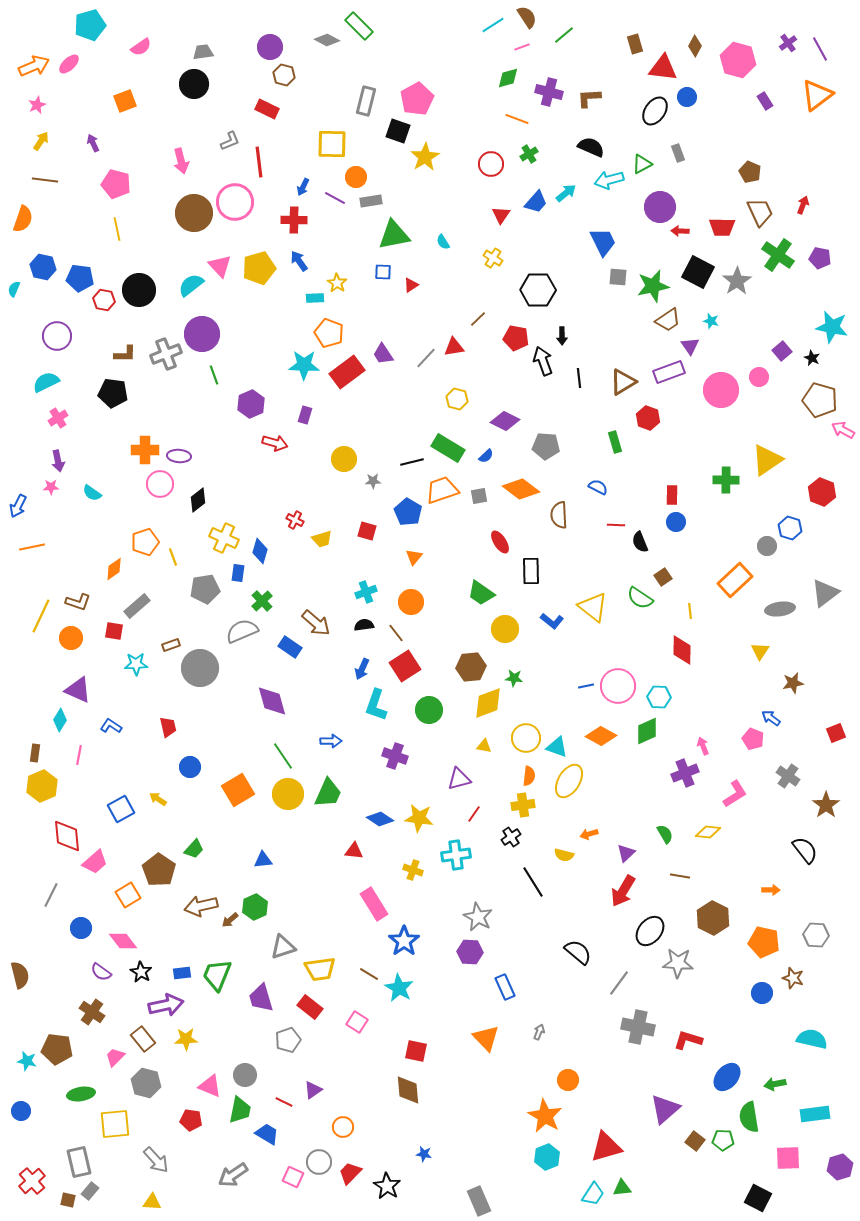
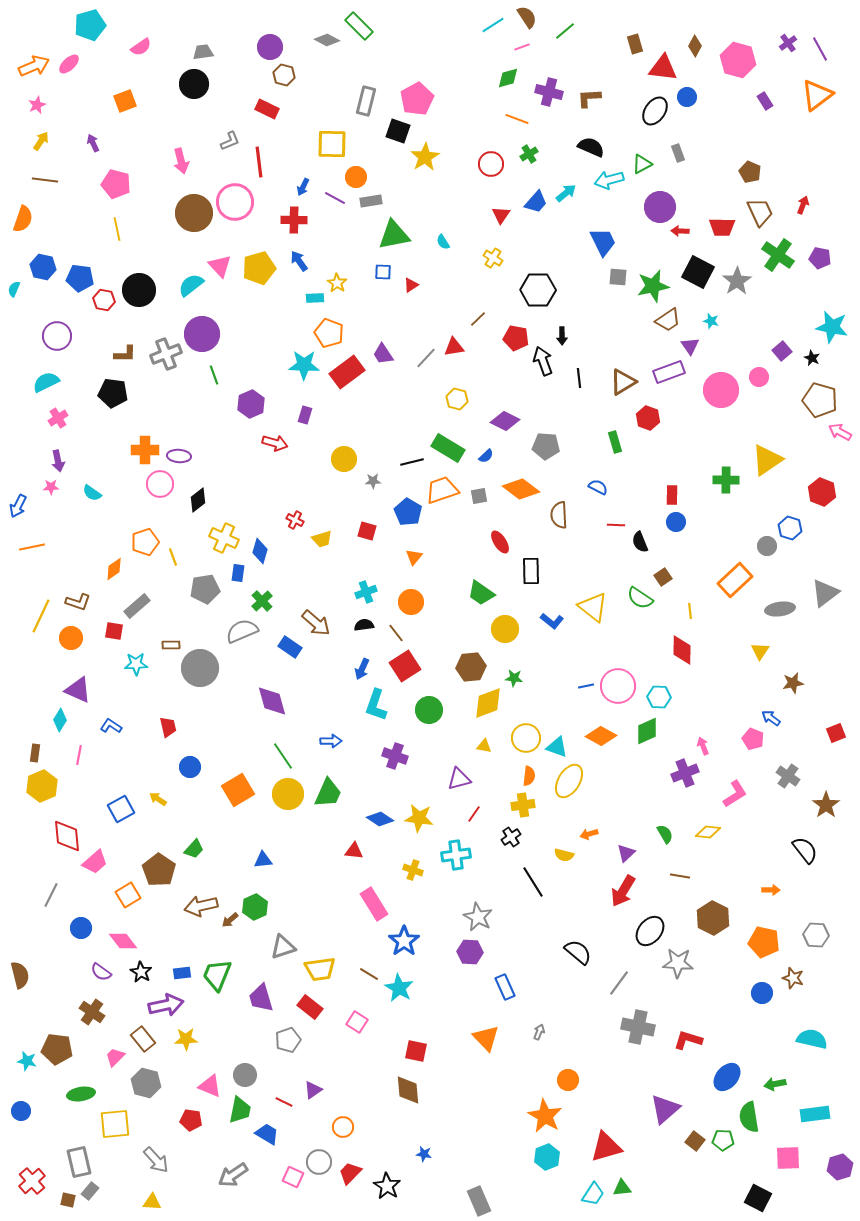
green line at (564, 35): moved 1 px right, 4 px up
pink arrow at (843, 430): moved 3 px left, 2 px down
brown rectangle at (171, 645): rotated 18 degrees clockwise
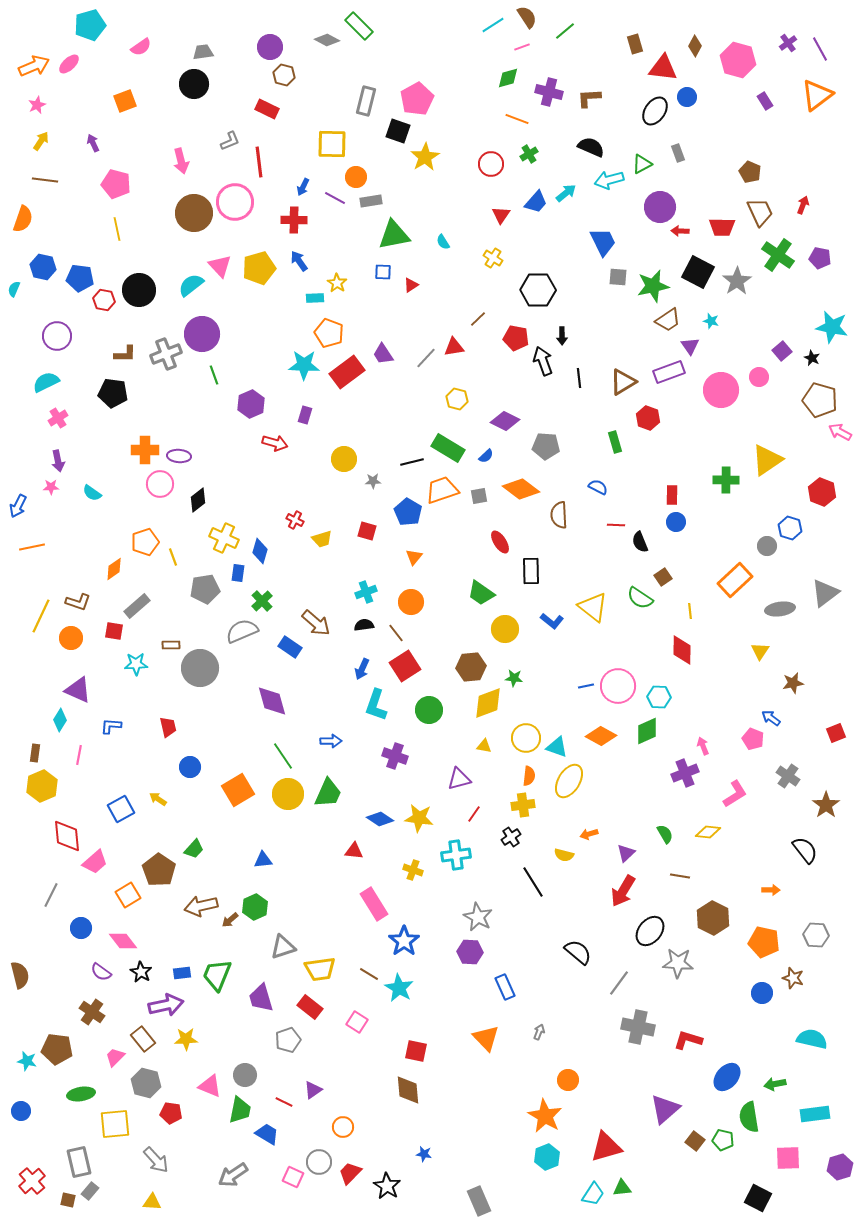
blue L-shape at (111, 726): rotated 30 degrees counterclockwise
red pentagon at (191, 1120): moved 20 px left, 7 px up
green pentagon at (723, 1140): rotated 10 degrees clockwise
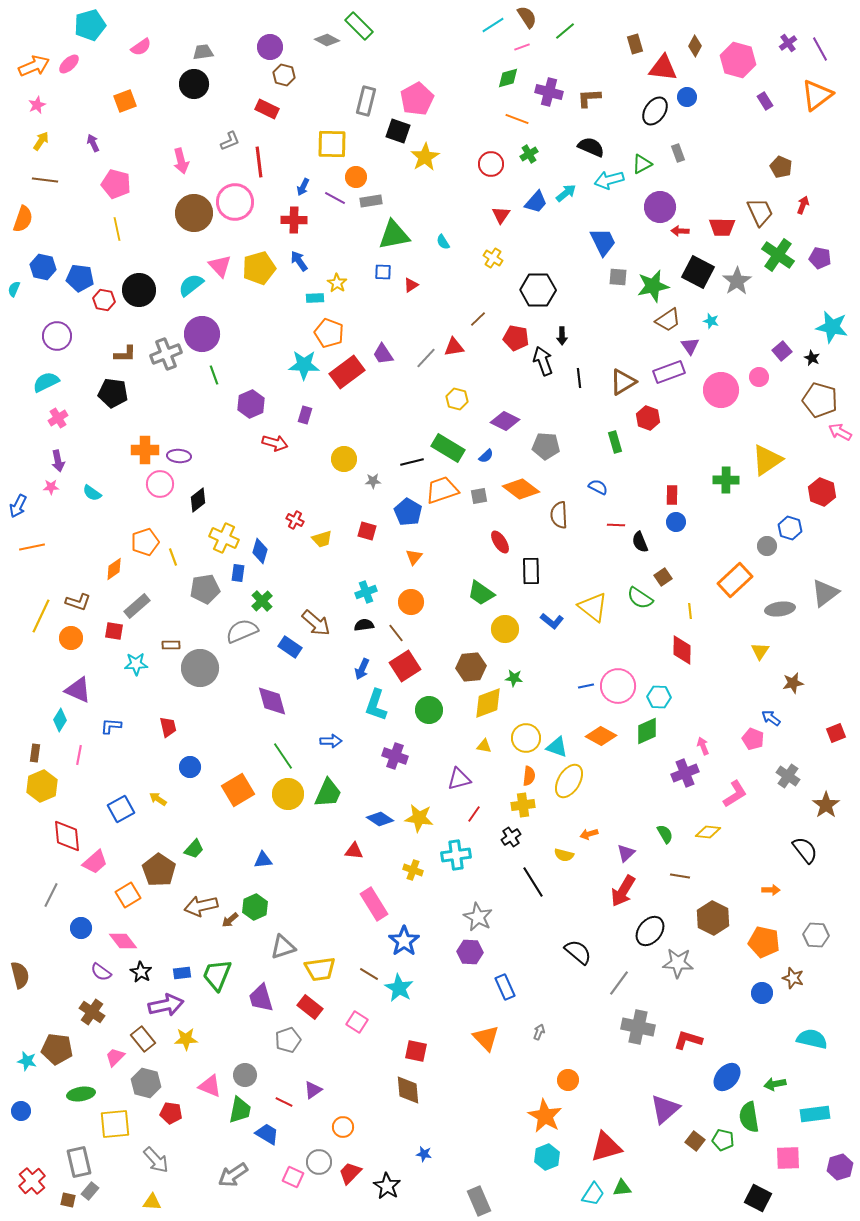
brown pentagon at (750, 172): moved 31 px right, 5 px up
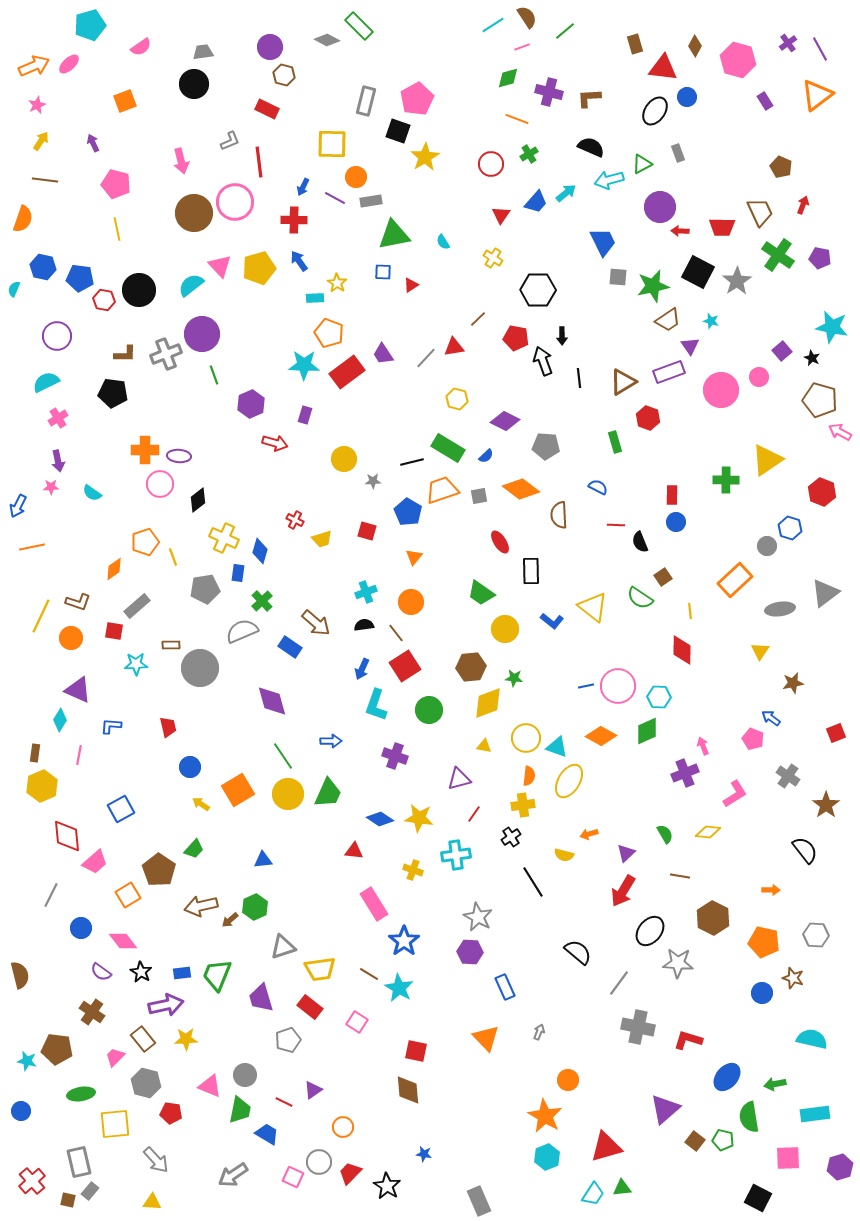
yellow arrow at (158, 799): moved 43 px right, 5 px down
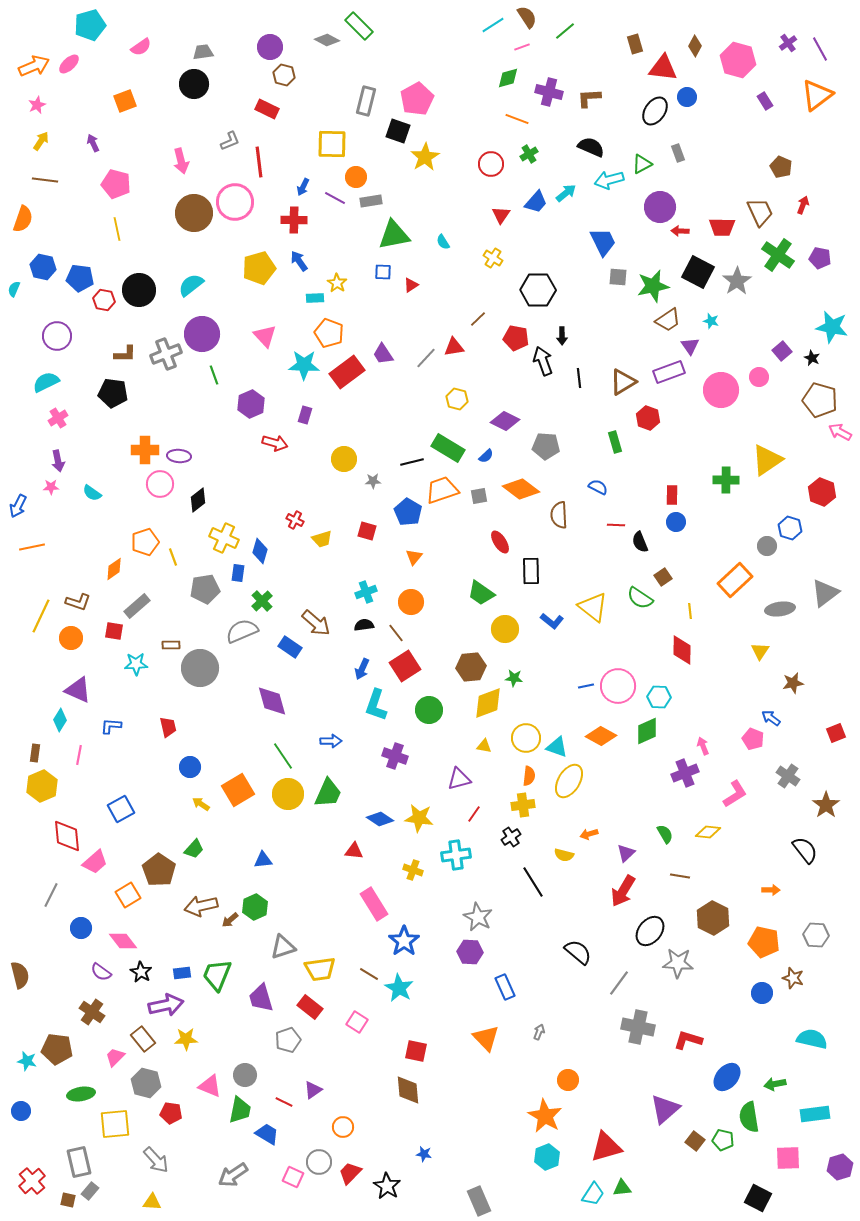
pink triangle at (220, 266): moved 45 px right, 70 px down
